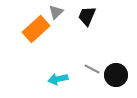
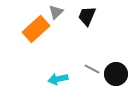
black circle: moved 1 px up
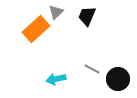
black circle: moved 2 px right, 5 px down
cyan arrow: moved 2 px left
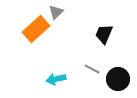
black trapezoid: moved 17 px right, 18 px down
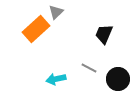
gray line: moved 3 px left, 1 px up
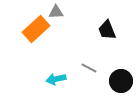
gray triangle: rotated 42 degrees clockwise
black trapezoid: moved 3 px right, 4 px up; rotated 45 degrees counterclockwise
black circle: moved 3 px right, 2 px down
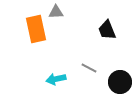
orange rectangle: rotated 60 degrees counterclockwise
black circle: moved 1 px left, 1 px down
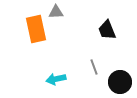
gray line: moved 5 px right, 1 px up; rotated 42 degrees clockwise
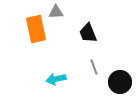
black trapezoid: moved 19 px left, 3 px down
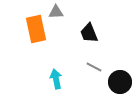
black trapezoid: moved 1 px right
gray line: rotated 42 degrees counterclockwise
cyan arrow: rotated 90 degrees clockwise
